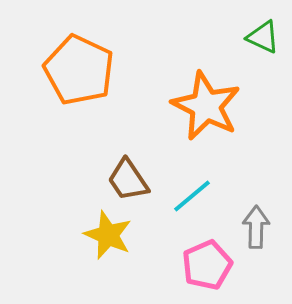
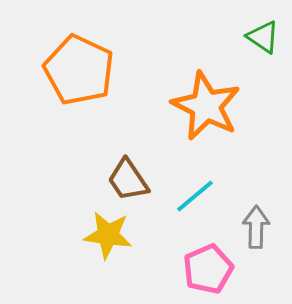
green triangle: rotated 9 degrees clockwise
cyan line: moved 3 px right
yellow star: rotated 15 degrees counterclockwise
pink pentagon: moved 1 px right, 4 px down
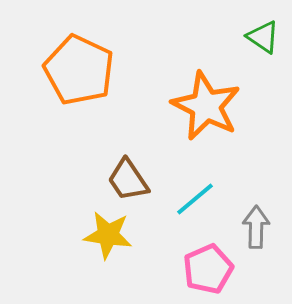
cyan line: moved 3 px down
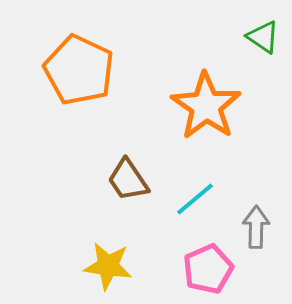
orange star: rotated 8 degrees clockwise
yellow star: moved 31 px down
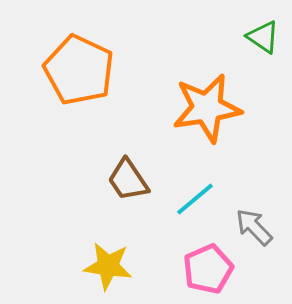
orange star: moved 1 px right, 2 px down; rotated 28 degrees clockwise
gray arrow: moved 2 px left; rotated 45 degrees counterclockwise
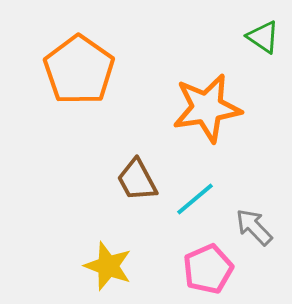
orange pentagon: rotated 10 degrees clockwise
brown trapezoid: moved 9 px right; rotated 6 degrees clockwise
yellow star: rotated 12 degrees clockwise
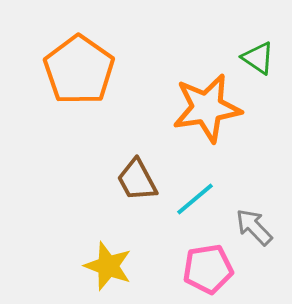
green triangle: moved 5 px left, 21 px down
pink pentagon: rotated 15 degrees clockwise
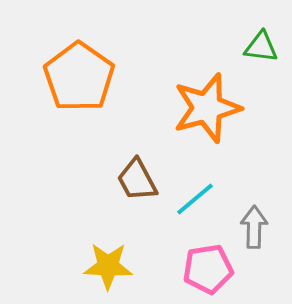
green triangle: moved 3 px right, 11 px up; rotated 27 degrees counterclockwise
orange pentagon: moved 7 px down
orange star: rotated 6 degrees counterclockwise
gray arrow: rotated 45 degrees clockwise
yellow star: rotated 18 degrees counterclockwise
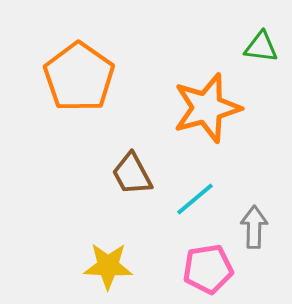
brown trapezoid: moved 5 px left, 6 px up
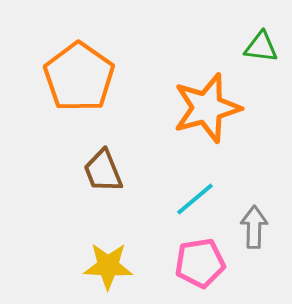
brown trapezoid: moved 29 px left, 3 px up; rotated 6 degrees clockwise
pink pentagon: moved 8 px left, 6 px up
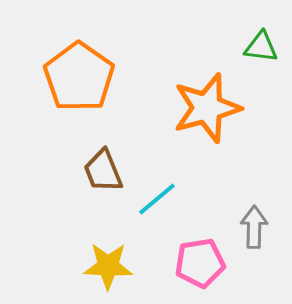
cyan line: moved 38 px left
